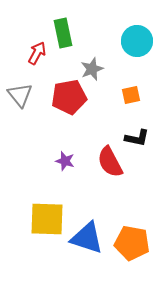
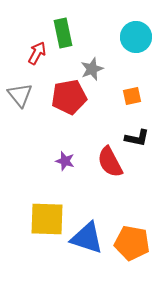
cyan circle: moved 1 px left, 4 px up
orange square: moved 1 px right, 1 px down
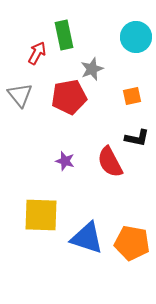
green rectangle: moved 1 px right, 2 px down
yellow square: moved 6 px left, 4 px up
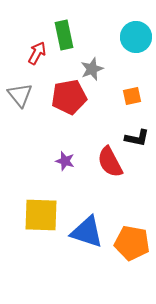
blue triangle: moved 6 px up
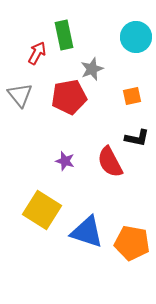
yellow square: moved 1 px right, 5 px up; rotated 30 degrees clockwise
